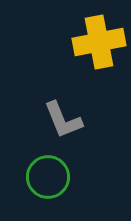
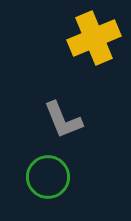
yellow cross: moved 5 px left, 4 px up; rotated 12 degrees counterclockwise
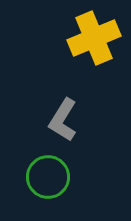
gray L-shape: rotated 54 degrees clockwise
